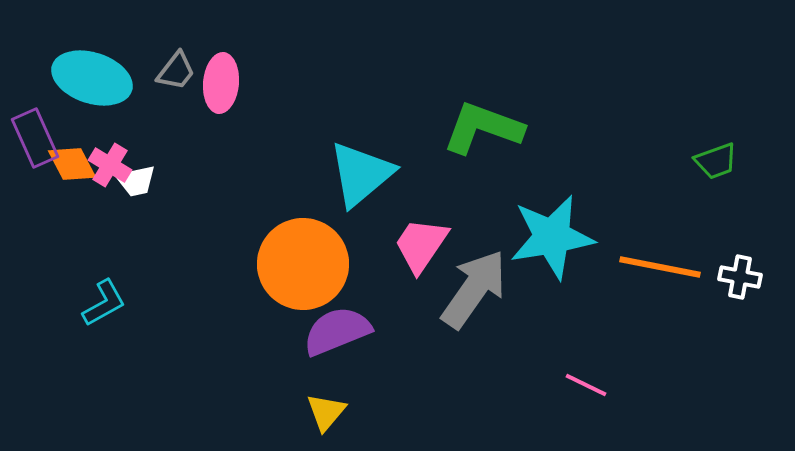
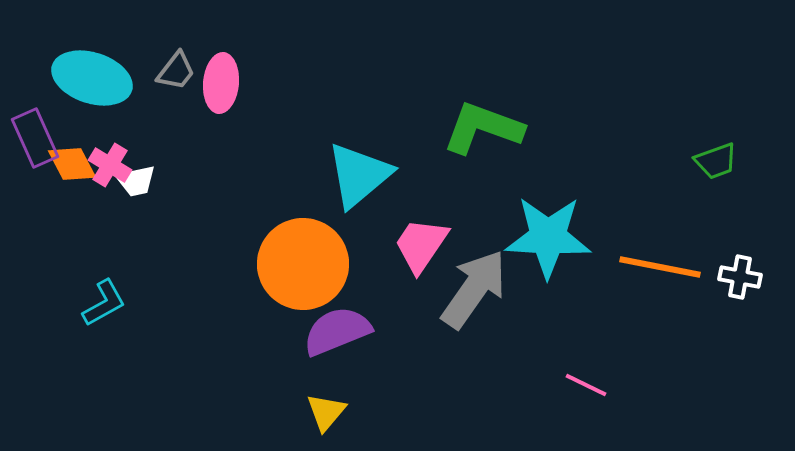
cyan triangle: moved 2 px left, 1 px down
cyan star: moved 4 px left; rotated 12 degrees clockwise
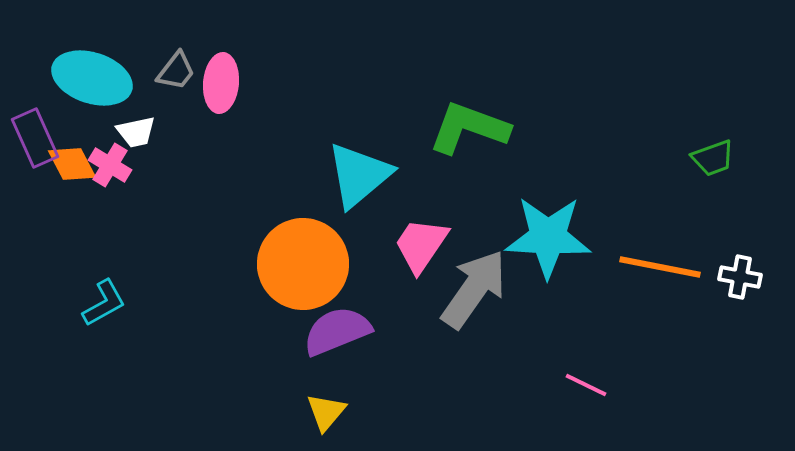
green L-shape: moved 14 px left
green trapezoid: moved 3 px left, 3 px up
white trapezoid: moved 49 px up
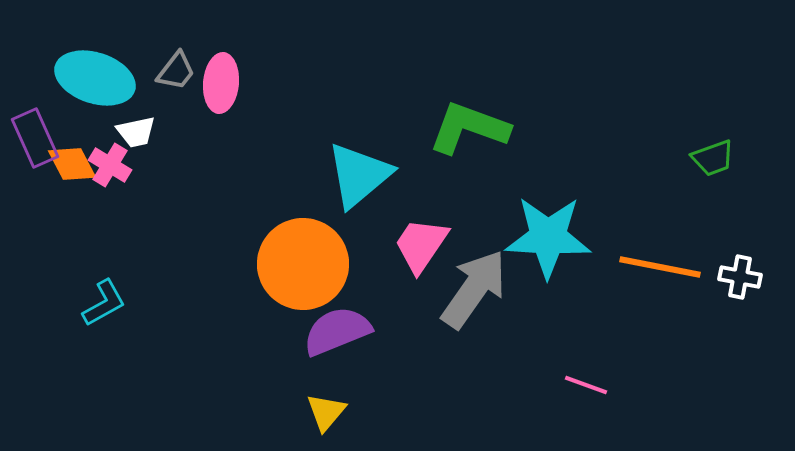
cyan ellipse: moved 3 px right
pink line: rotated 6 degrees counterclockwise
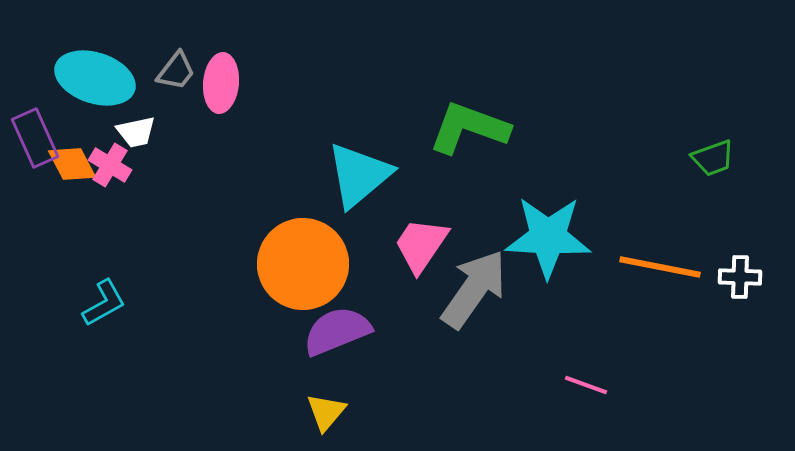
white cross: rotated 9 degrees counterclockwise
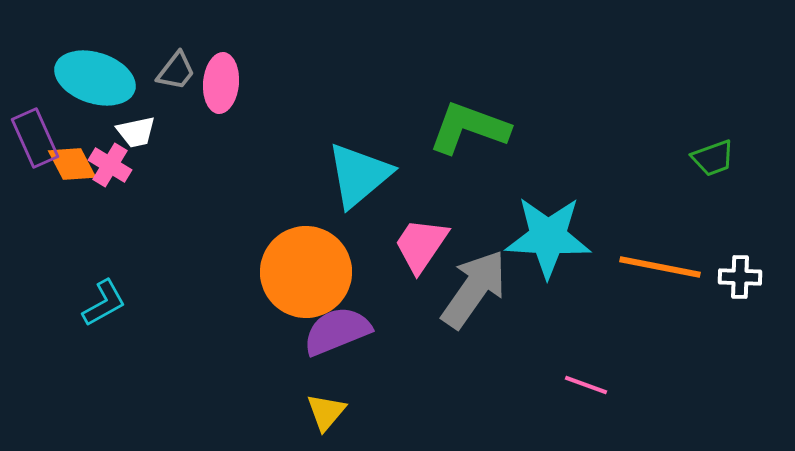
orange circle: moved 3 px right, 8 px down
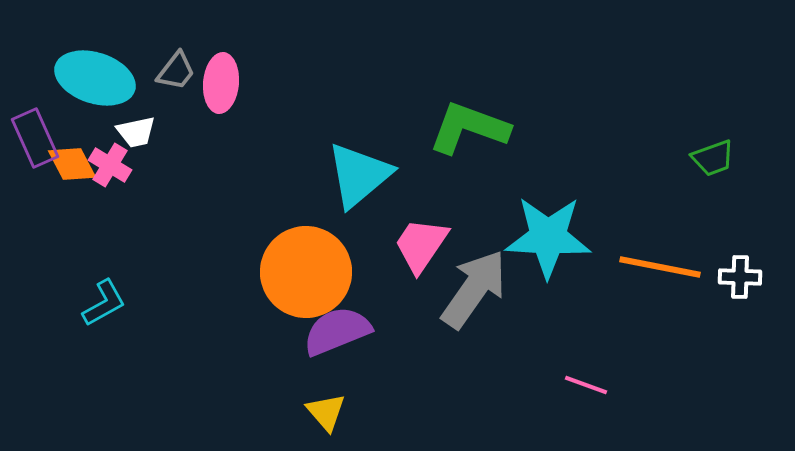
yellow triangle: rotated 21 degrees counterclockwise
